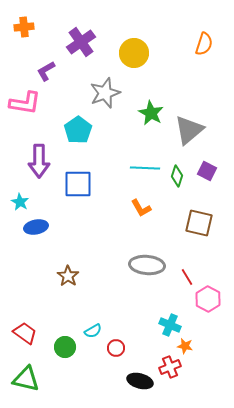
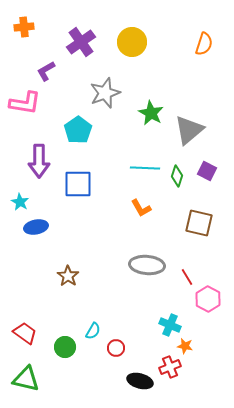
yellow circle: moved 2 px left, 11 px up
cyan semicircle: rotated 30 degrees counterclockwise
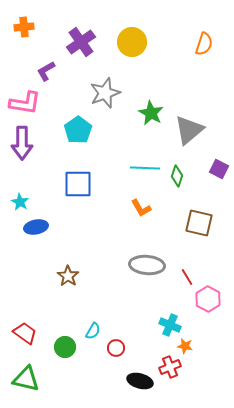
purple arrow: moved 17 px left, 18 px up
purple square: moved 12 px right, 2 px up
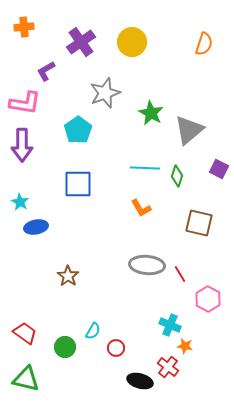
purple arrow: moved 2 px down
red line: moved 7 px left, 3 px up
red cross: moved 2 px left; rotated 30 degrees counterclockwise
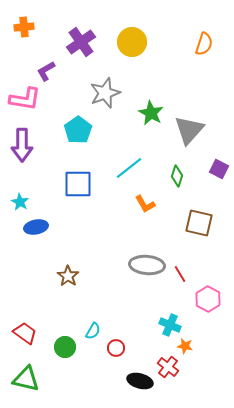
pink L-shape: moved 4 px up
gray triangle: rotated 8 degrees counterclockwise
cyan line: moved 16 px left; rotated 40 degrees counterclockwise
orange L-shape: moved 4 px right, 4 px up
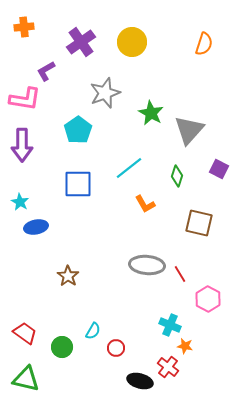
green circle: moved 3 px left
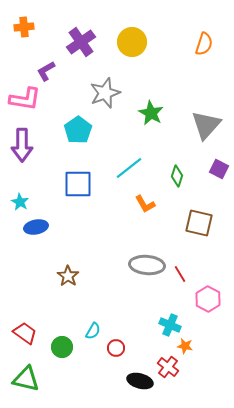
gray triangle: moved 17 px right, 5 px up
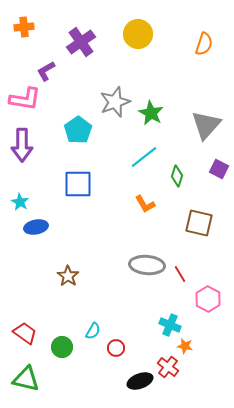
yellow circle: moved 6 px right, 8 px up
gray star: moved 10 px right, 9 px down
cyan line: moved 15 px right, 11 px up
black ellipse: rotated 35 degrees counterclockwise
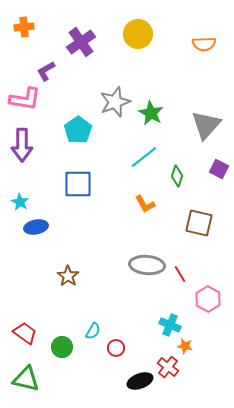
orange semicircle: rotated 70 degrees clockwise
